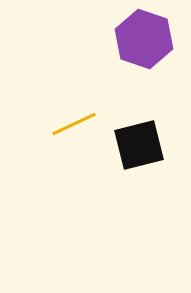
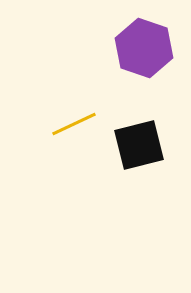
purple hexagon: moved 9 px down
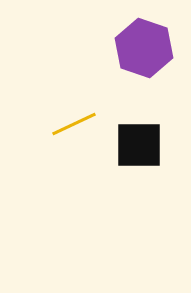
black square: rotated 14 degrees clockwise
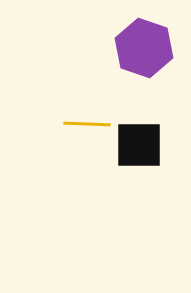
yellow line: moved 13 px right; rotated 27 degrees clockwise
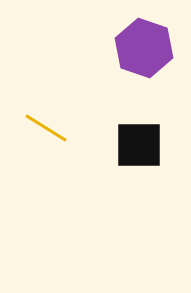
yellow line: moved 41 px left, 4 px down; rotated 30 degrees clockwise
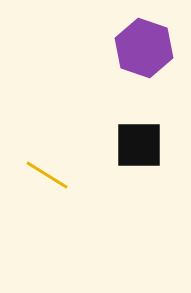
yellow line: moved 1 px right, 47 px down
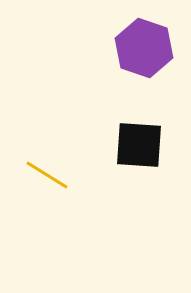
black square: rotated 4 degrees clockwise
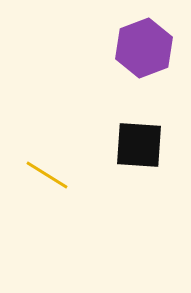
purple hexagon: rotated 20 degrees clockwise
